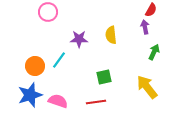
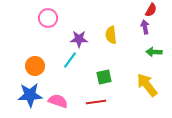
pink circle: moved 6 px down
green arrow: rotated 112 degrees counterclockwise
cyan line: moved 11 px right
yellow arrow: moved 2 px up
blue star: rotated 15 degrees clockwise
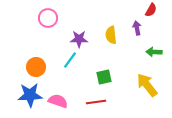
purple arrow: moved 8 px left, 1 px down
orange circle: moved 1 px right, 1 px down
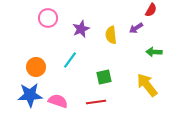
purple arrow: moved 1 px left; rotated 112 degrees counterclockwise
purple star: moved 2 px right, 10 px up; rotated 24 degrees counterclockwise
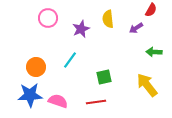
yellow semicircle: moved 3 px left, 16 px up
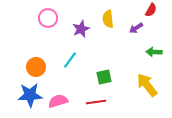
pink semicircle: rotated 36 degrees counterclockwise
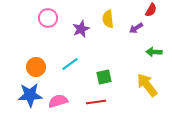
cyan line: moved 4 px down; rotated 18 degrees clockwise
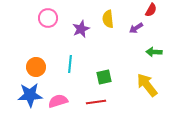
cyan line: rotated 48 degrees counterclockwise
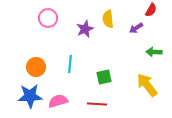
purple star: moved 4 px right
blue star: moved 1 px down
red line: moved 1 px right, 2 px down; rotated 12 degrees clockwise
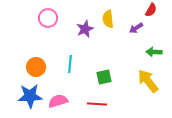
yellow arrow: moved 1 px right, 4 px up
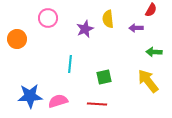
purple arrow: rotated 32 degrees clockwise
orange circle: moved 19 px left, 28 px up
